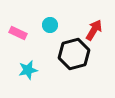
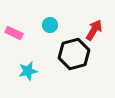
pink rectangle: moved 4 px left
cyan star: moved 1 px down
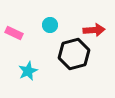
red arrow: rotated 55 degrees clockwise
cyan star: rotated 12 degrees counterclockwise
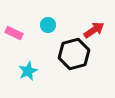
cyan circle: moved 2 px left
red arrow: rotated 30 degrees counterclockwise
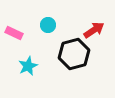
cyan star: moved 5 px up
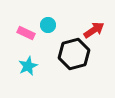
pink rectangle: moved 12 px right
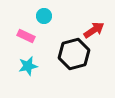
cyan circle: moved 4 px left, 9 px up
pink rectangle: moved 3 px down
cyan star: rotated 12 degrees clockwise
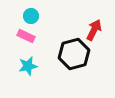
cyan circle: moved 13 px left
red arrow: rotated 30 degrees counterclockwise
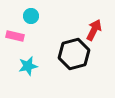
pink rectangle: moved 11 px left; rotated 12 degrees counterclockwise
